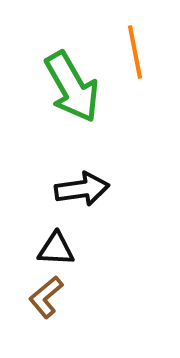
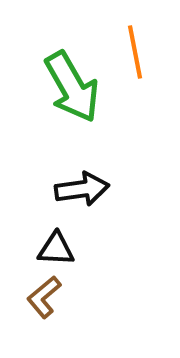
brown L-shape: moved 2 px left
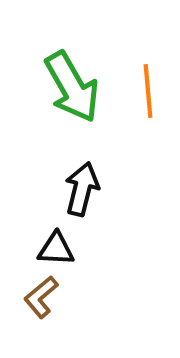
orange line: moved 13 px right, 39 px down; rotated 6 degrees clockwise
black arrow: rotated 68 degrees counterclockwise
brown L-shape: moved 3 px left
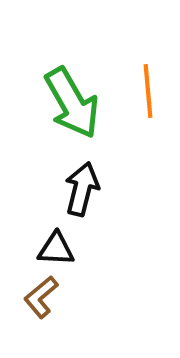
green arrow: moved 16 px down
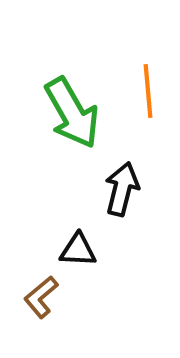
green arrow: moved 10 px down
black arrow: moved 40 px right
black triangle: moved 22 px right, 1 px down
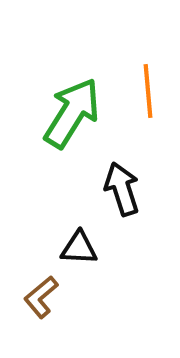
green arrow: rotated 118 degrees counterclockwise
black arrow: rotated 32 degrees counterclockwise
black triangle: moved 1 px right, 2 px up
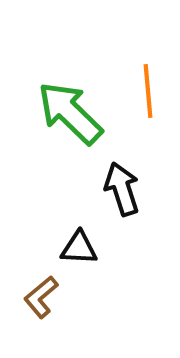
green arrow: moved 2 px left; rotated 78 degrees counterclockwise
